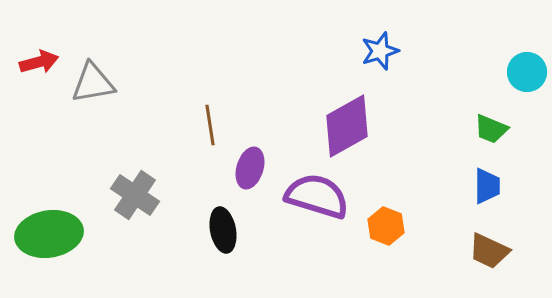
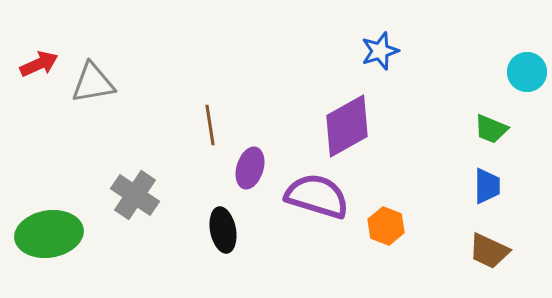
red arrow: moved 2 px down; rotated 9 degrees counterclockwise
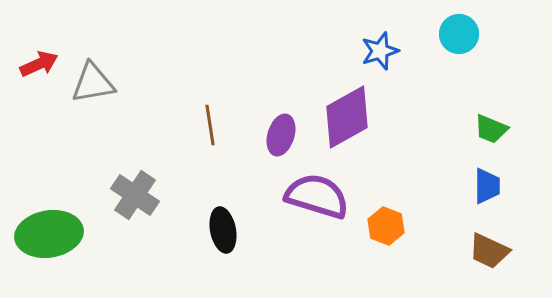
cyan circle: moved 68 px left, 38 px up
purple diamond: moved 9 px up
purple ellipse: moved 31 px right, 33 px up
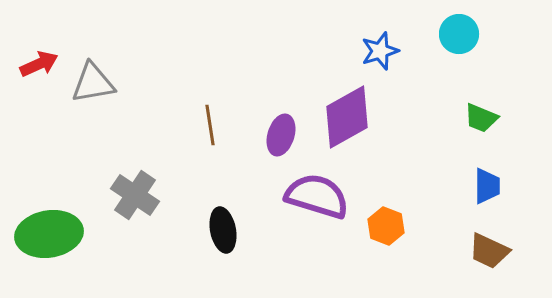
green trapezoid: moved 10 px left, 11 px up
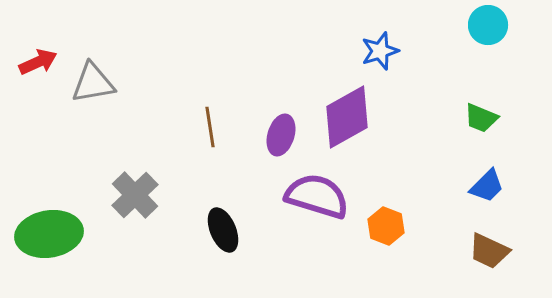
cyan circle: moved 29 px right, 9 px up
red arrow: moved 1 px left, 2 px up
brown line: moved 2 px down
blue trapezoid: rotated 45 degrees clockwise
gray cross: rotated 12 degrees clockwise
black ellipse: rotated 12 degrees counterclockwise
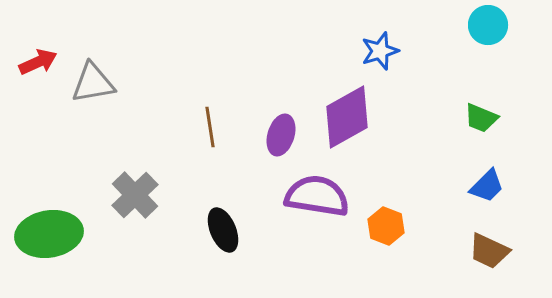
purple semicircle: rotated 8 degrees counterclockwise
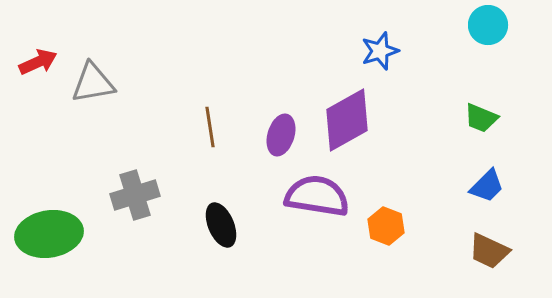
purple diamond: moved 3 px down
gray cross: rotated 27 degrees clockwise
black ellipse: moved 2 px left, 5 px up
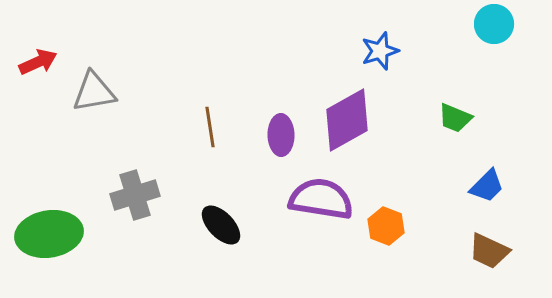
cyan circle: moved 6 px right, 1 px up
gray triangle: moved 1 px right, 9 px down
green trapezoid: moved 26 px left
purple ellipse: rotated 18 degrees counterclockwise
purple semicircle: moved 4 px right, 3 px down
black ellipse: rotated 21 degrees counterclockwise
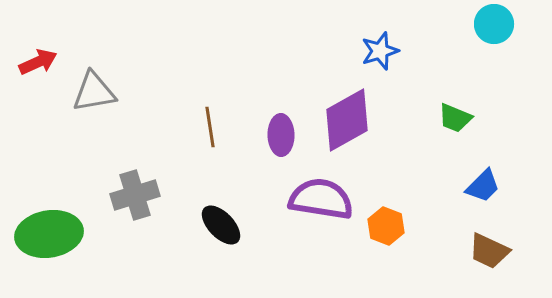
blue trapezoid: moved 4 px left
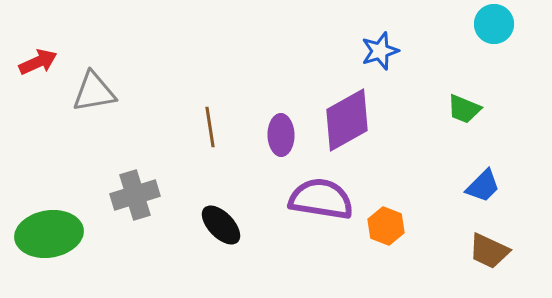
green trapezoid: moved 9 px right, 9 px up
